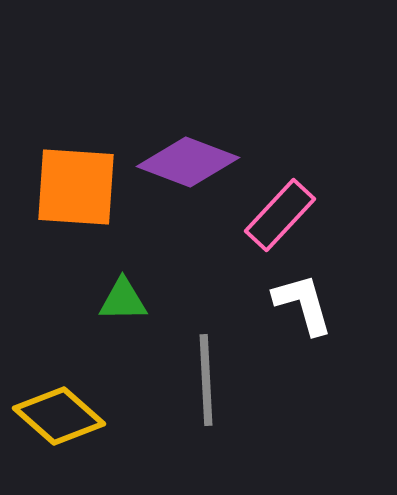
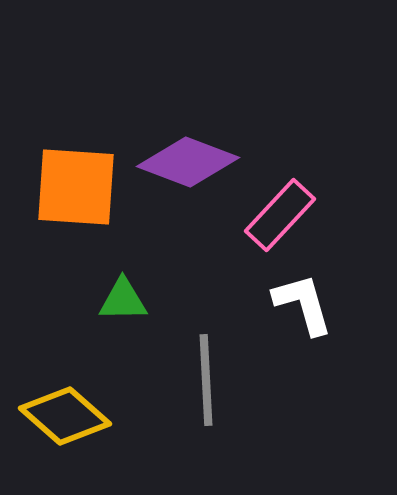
yellow diamond: moved 6 px right
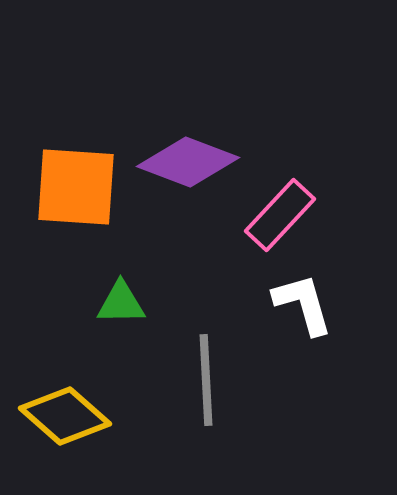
green triangle: moved 2 px left, 3 px down
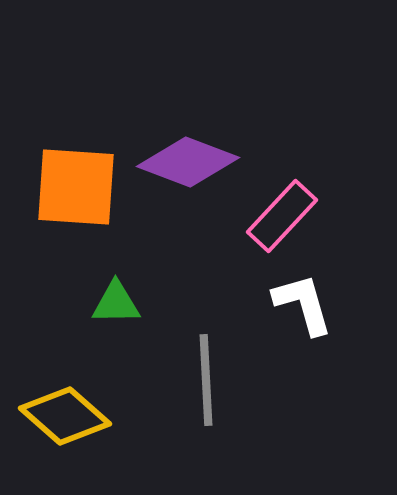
pink rectangle: moved 2 px right, 1 px down
green triangle: moved 5 px left
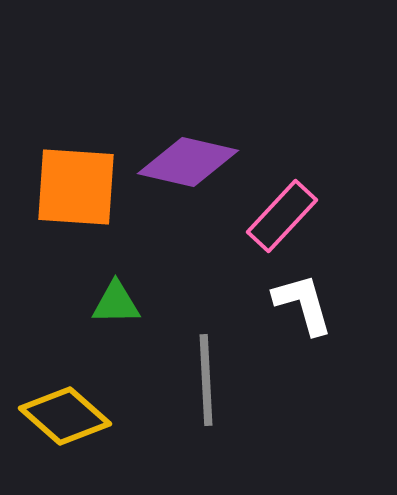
purple diamond: rotated 8 degrees counterclockwise
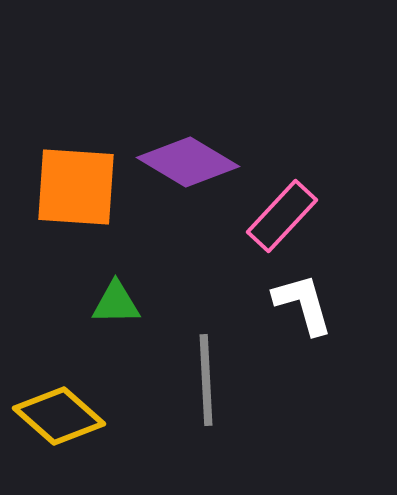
purple diamond: rotated 18 degrees clockwise
yellow diamond: moved 6 px left
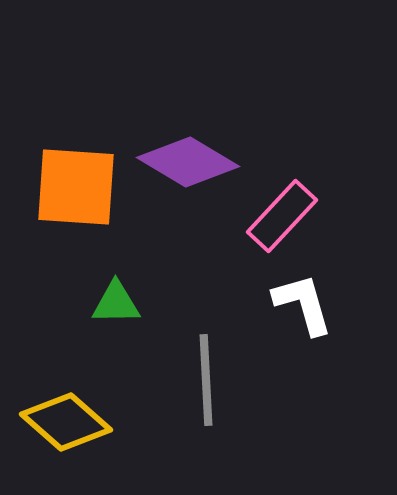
yellow diamond: moved 7 px right, 6 px down
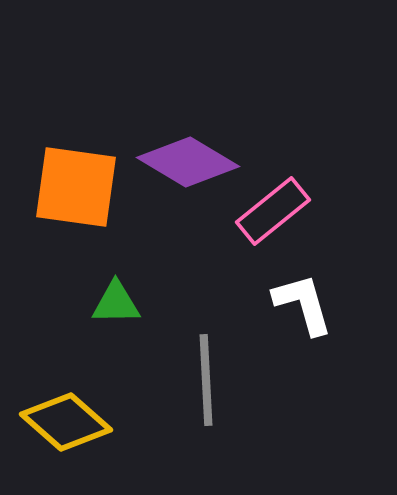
orange square: rotated 4 degrees clockwise
pink rectangle: moved 9 px left, 5 px up; rotated 8 degrees clockwise
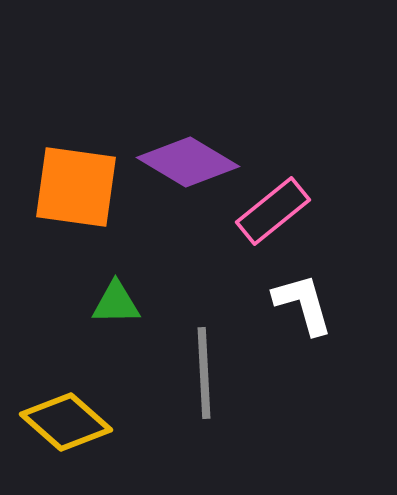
gray line: moved 2 px left, 7 px up
